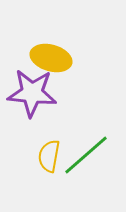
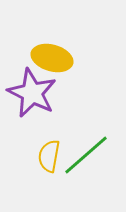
yellow ellipse: moved 1 px right
purple star: rotated 21 degrees clockwise
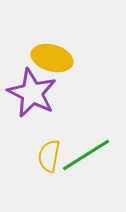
green line: rotated 9 degrees clockwise
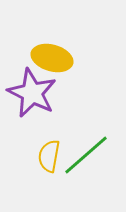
green line: rotated 9 degrees counterclockwise
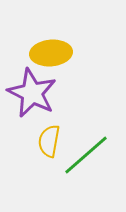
yellow ellipse: moved 1 px left, 5 px up; rotated 21 degrees counterclockwise
yellow semicircle: moved 15 px up
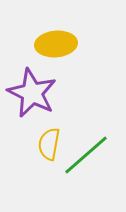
yellow ellipse: moved 5 px right, 9 px up
yellow semicircle: moved 3 px down
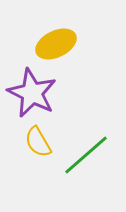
yellow ellipse: rotated 21 degrees counterclockwise
yellow semicircle: moved 11 px left, 2 px up; rotated 40 degrees counterclockwise
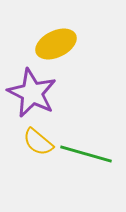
yellow semicircle: rotated 20 degrees counterclockwise
green line: moved 1 px up; rotated 57 degrees clockwise
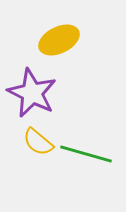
yellow ellipse: moved 3 px right, 4 px up
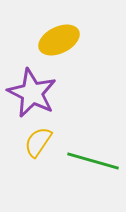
yellow semicircle: rotated 84 degrees clockwise
green line: moved 7 px right, 7 px down
